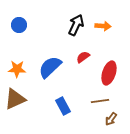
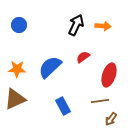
red ellipse: moved 2 px down
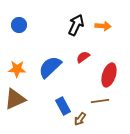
brown arrow: moved 31 px left
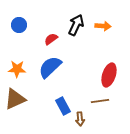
red semicircle: moved 32 px left, 18 px up
brown arrow: rotated 40 degrees counterclockwise
